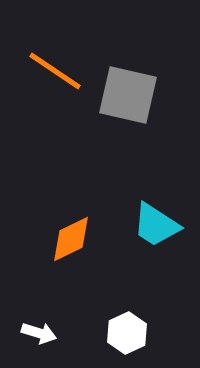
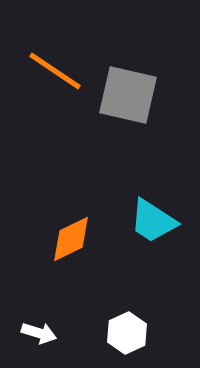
cyan trapezoid: moved 3 px left, 4 px up
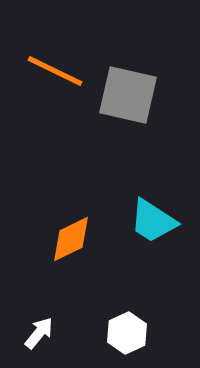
orange line: rotated 8 degrees counterclockwise
white arrow: rotated 68 degrees counterclockwise
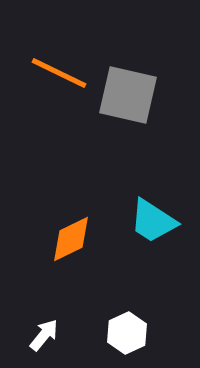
orange line: moved 4 px right, 2 px down
white arrow: moved 5 px right, 2 px down
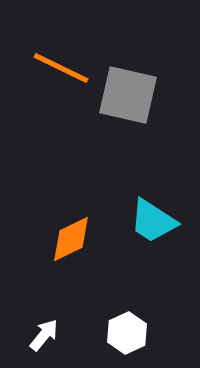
orange line: moved 2 px right, 5 px up
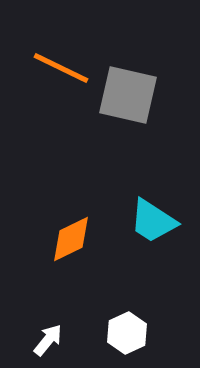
white arrow: moved 4 px right, 5 px down
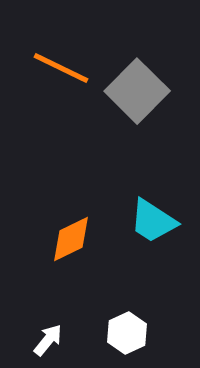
gray square: moved 9 px right, 4 px up; rotated 32 degrees clockwise
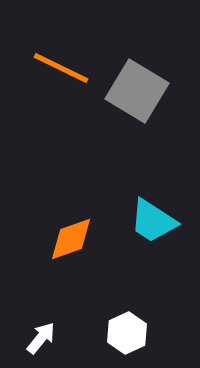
gray square: rotated 14 degrees counterclockwise
orange diamond: rotated 6 degrees clockwise
white arrow: moved 7 px left, 2 px up
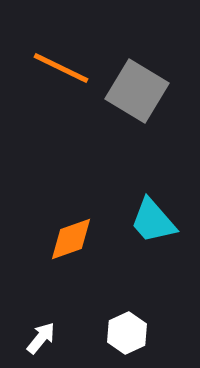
cyan trapezoid: rotated 16 degrees clockwise
